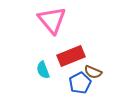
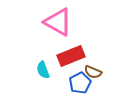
pink triangle: moved 6 px right, 2 px down; rotated 20 degrees counterclockwise
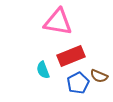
pink triangle: rotated 20 degrees counterclockwise
brown semicircle: moved 6 px right, 4 px down
blue pentagon: moved 2 px left
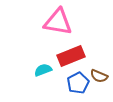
cyan semicircle: rotated 90 degrees clockwise
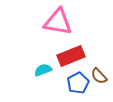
brown semicircle: rotated 24 degrees clockwise
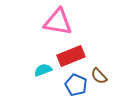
blue pentagon: moved 2 px left, 2 px down; rotated 20 degrees counterclockwise
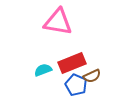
red rectangle: moved 1 px right, 7 px down
brown semicircle: moved 7 px left; rotated 72 degrees counterclockwise
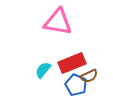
cyan semicircle: rotated 30 degrees counterclockwise
brown semicircle: moved 3 px left
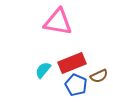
brown semicircle: moved 10 px right
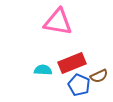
cyan semicircle: rotated 54 degrees clockwise
blue pentagon: moved 3 px right
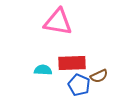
red rectangle: rotated 20 degrees clockwise
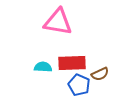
cyan semicircle: moved 3 px up
brown semicircle: moved 1 px right, 2 px up
